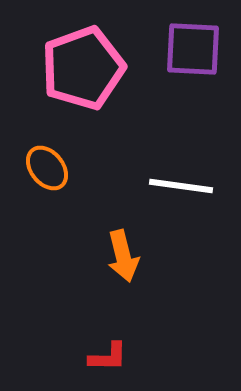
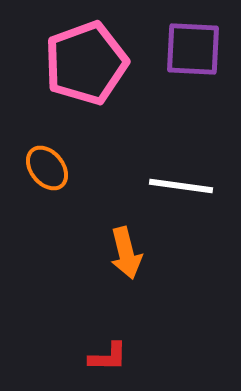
pink pentagon: moved 3 px right, 5 px up
orange arrow: moved 3 px right, 3 px up
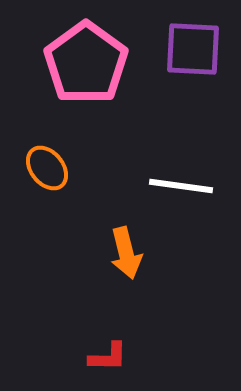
pink pentagon: rotated 16 degrees counterclockwise
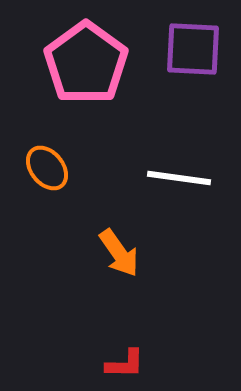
white line: moved 2 px left, 8 px up
orange arrow: moved 7 px left; rotated 21 degrees counterclockwise
red L-shape: moved 17 px right, 7 px down
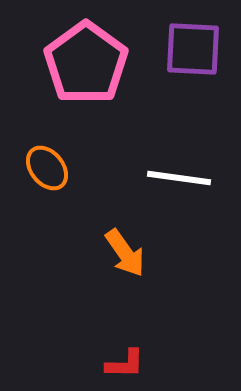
orange arrow: moved 6 px right
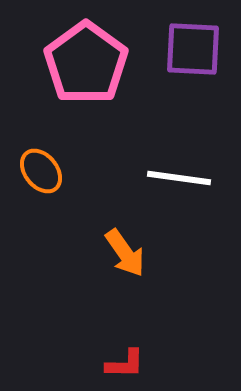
orange ellipse: moved 6 px left, 3 px down
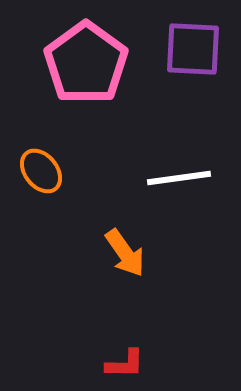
white line: rotated 16 degrees counterclockwise
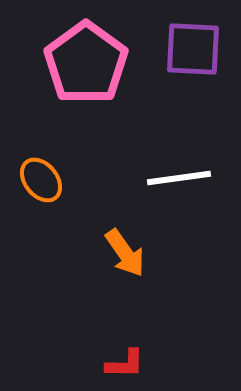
orange ellipse: moved 9 px down
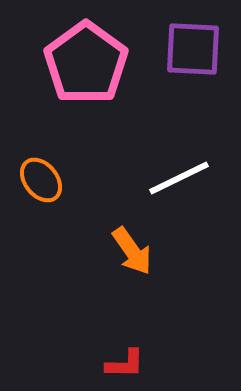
white line: rotated 18 degrees counterclockwise
orange arrow: moved 7 px right, 2 px up
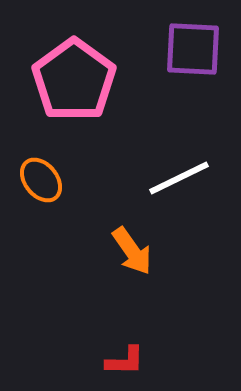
pink pentagon: moved 12 px left, 17 px down
red L-shape: moved 3 px up
